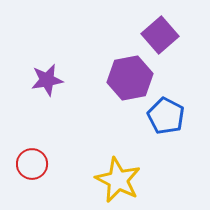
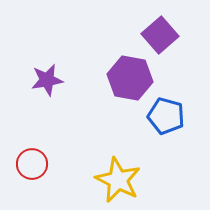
purple hexagon: rotated 21 degrees clockwise
blue pentagon: rotated 12 degrees counterclockwise
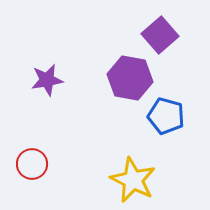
yellow star: moved 15 px right
